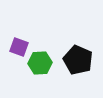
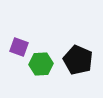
green hexagon: moved 1 px right, 1 px down
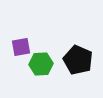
purple square: moved 2 px right; rotated 30 degrees counterclockwise
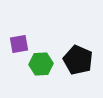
purple square: moved 2 px left, 3 px up
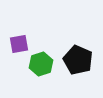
green hexagon: rotated 15 degrees counterclockwise
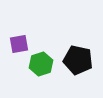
black pentagon: rotated 12 degrees counterclockwise
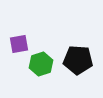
black pentagon: rotated 8 degrees counterclockwise
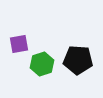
green hexagon: moved 1 px right
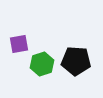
black pentagon: moved 2 px left, 1 px down
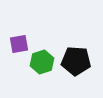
green hexagon: moved 2 px up
